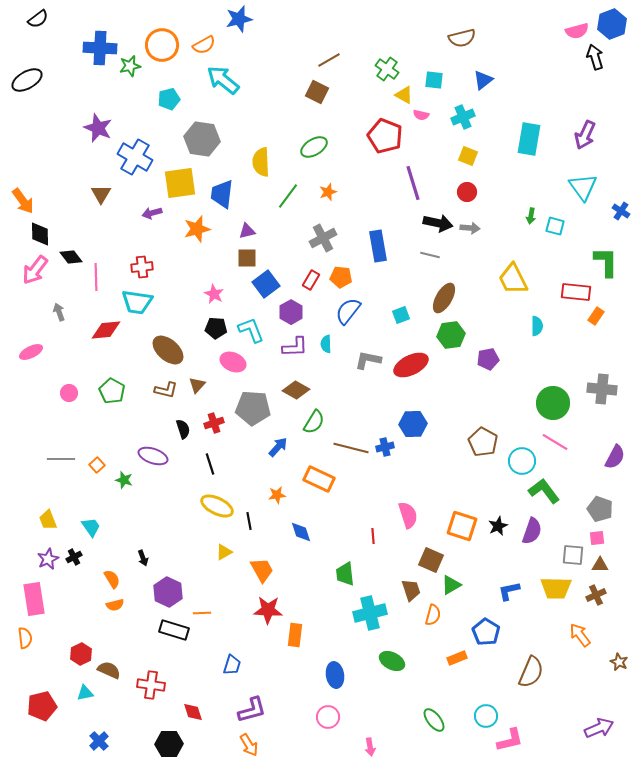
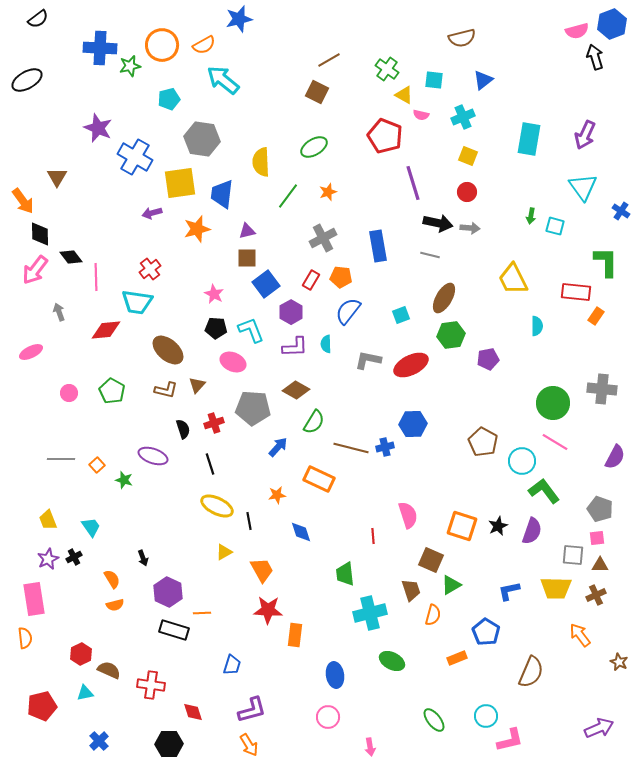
brown triangle at (101, 194): moved 44 px left, 17 px up
red cross at (142, 267): moved 8 px right, 2 px down; rotated 30 degrees counterclockwise
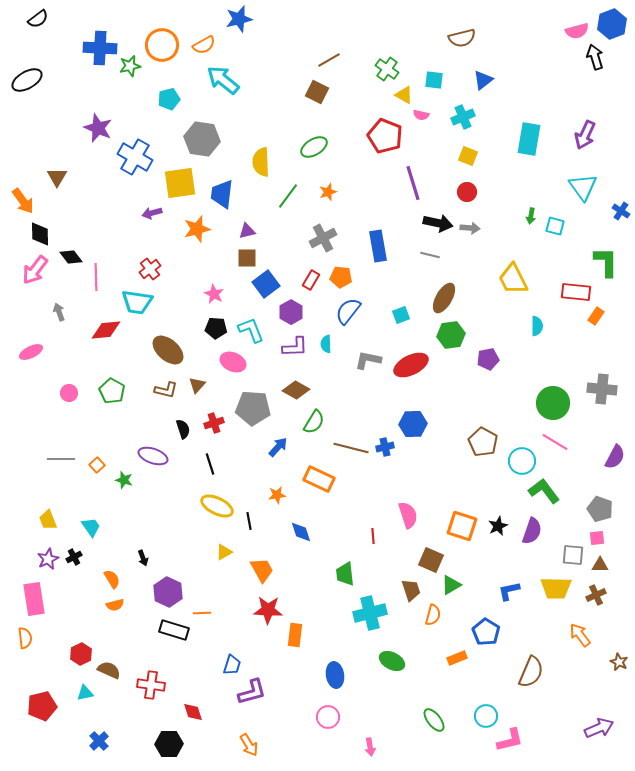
purple L-shape at (252, 710): moved 18 px up
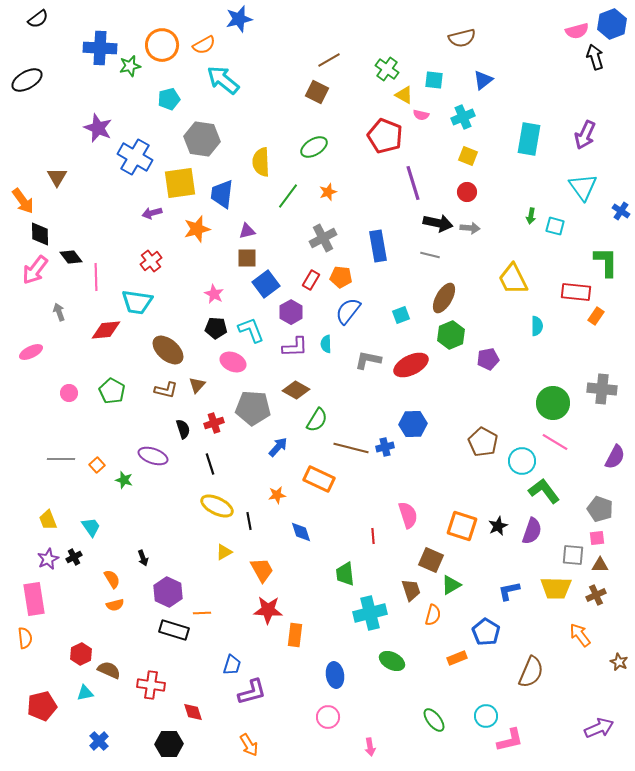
red cross at (150, 269): moved 1 px right, 8 px up
green hexagon at (451, 335): rotated 16 degrees counterclockwise
green semicircle at (314, 422): moved 3 px right, 2 px up
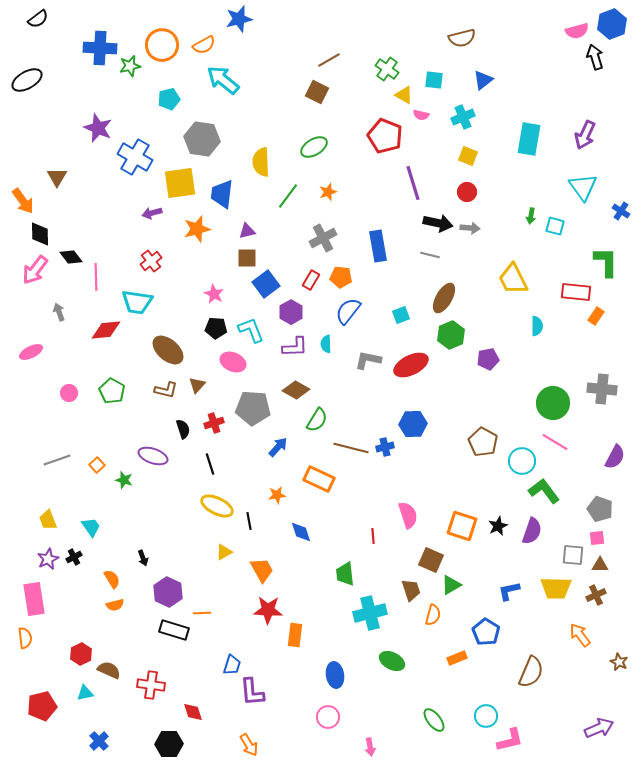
gray line at (61, 459): moved 4 px left, 1 px down; rotated 20 degrees counterclockwise
purple L-shape at (252, 692): rotated 100 degrees clockwise
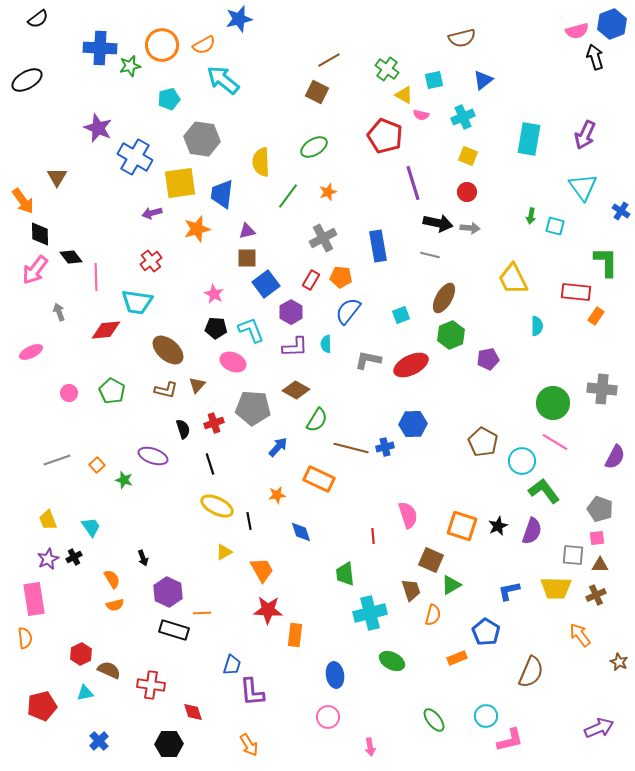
cyan square at (434, 80): rotated 18 degrees counterclockwise
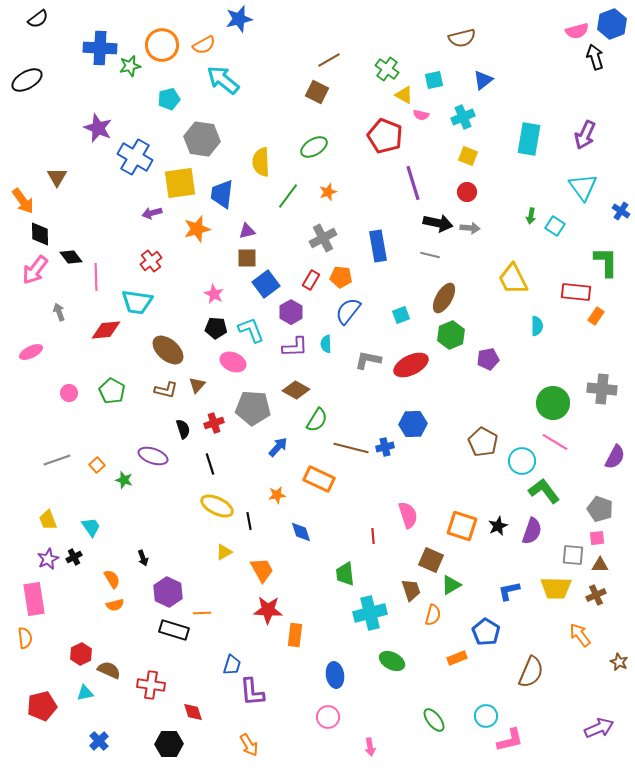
cyan square at (555, 226): rotated 18 degrees clockwise
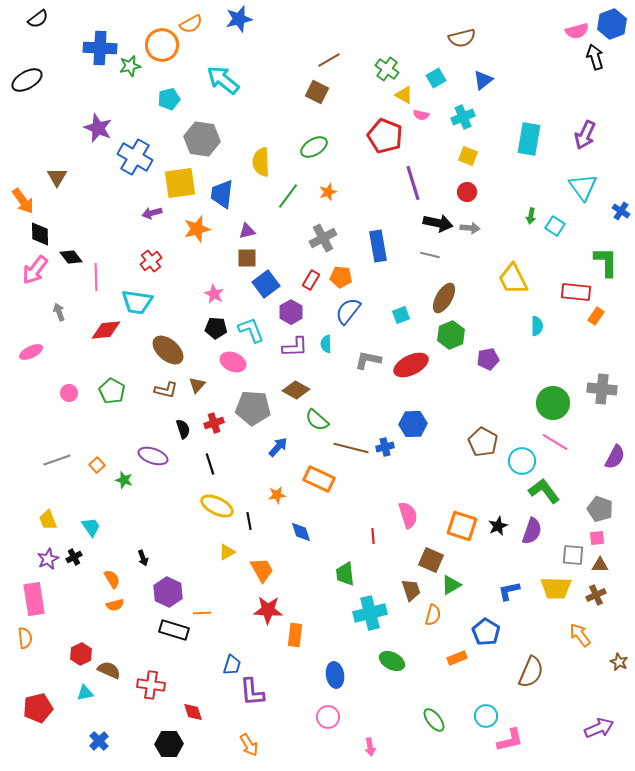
orange semicircle at (204, 45): moved 13 px left, 21 px up
cyan square at (434, 80): moved 2 px right, 2 px up; rotated 18 degrees counterclockwise
green semicircle at (317, 420): rotated 100 degrees clockwise
yellow triangle at (224, 552): moved 3 px right
red pentagon at (42, 706): moved 4 px left, 2 px down
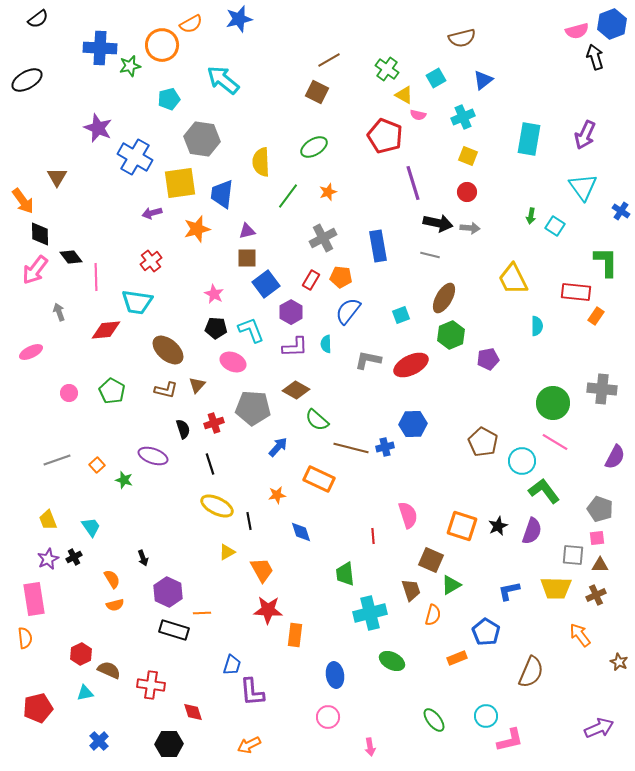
pink semicircle at (421, 115): moved 3 px left
orange arrow at (249, 745): rotated 95 degrees clockwise
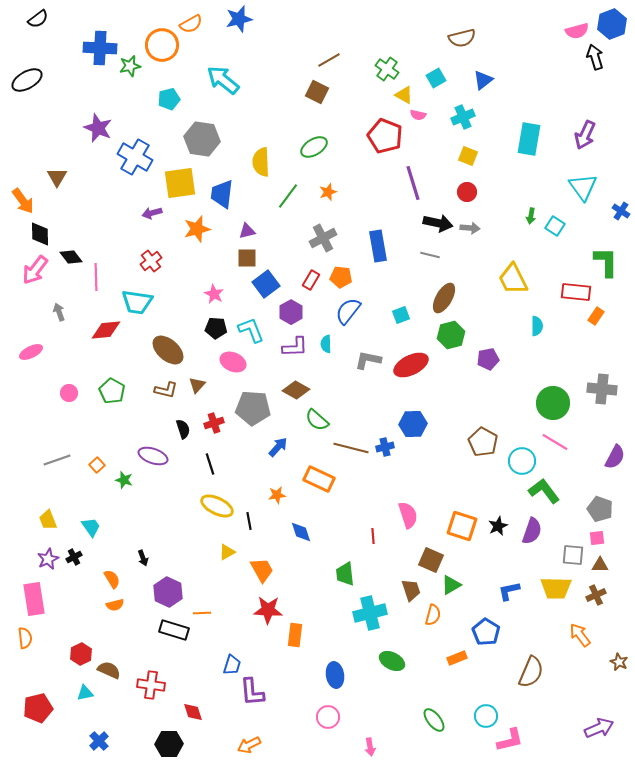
green hexagon at (451, 335): rotated 8 degrees clockwise
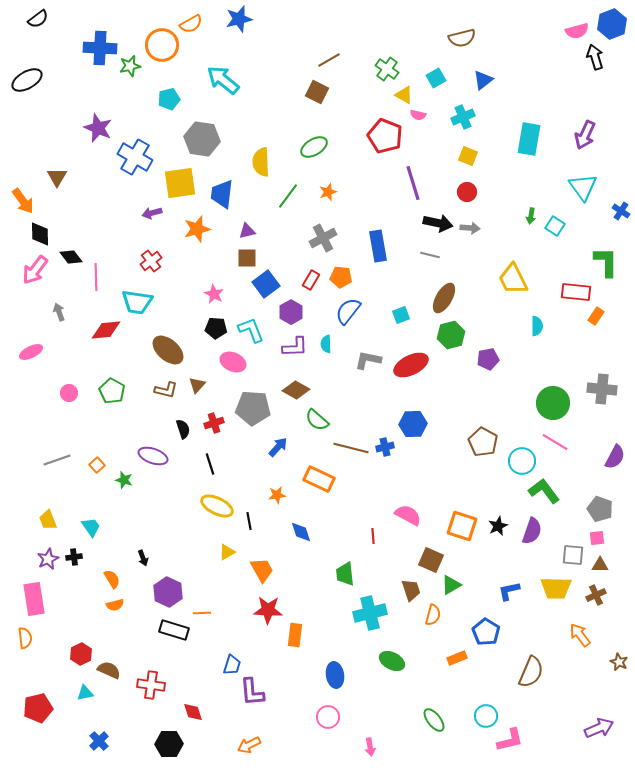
pink semicircle at (408, 515): rotated 44 degrees counterclockwise
black cross at (74, 557): rotated 21 degrees clockwise
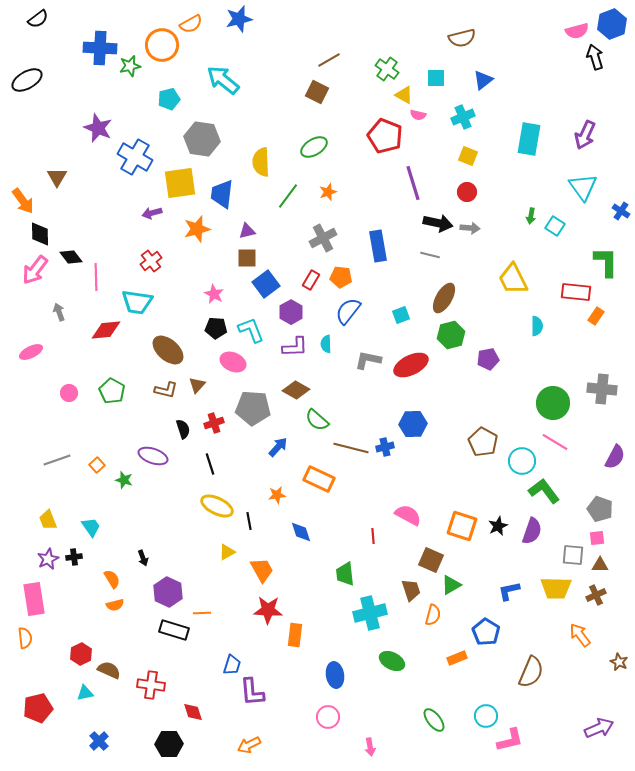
cyan square at (436, 78): rotated 30 degrees clockwise
